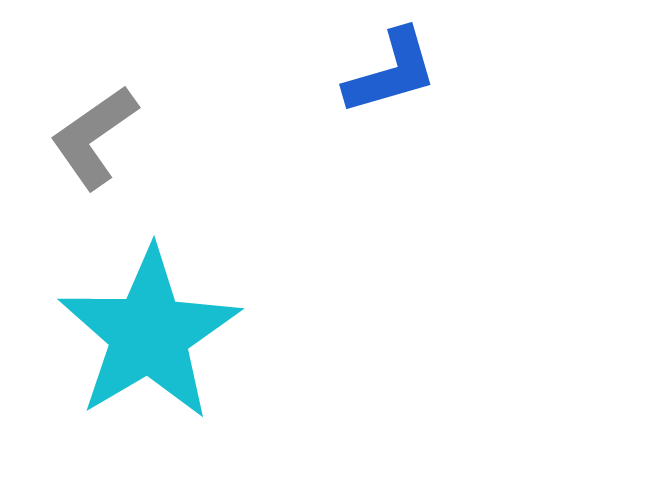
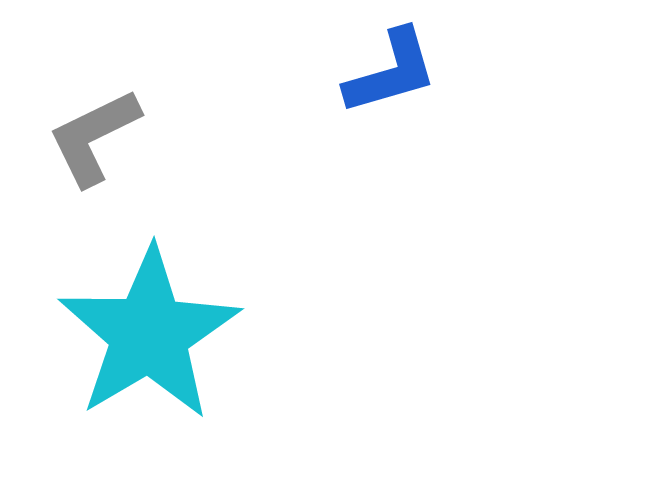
gray L-shape: rotated 9 degrees clockwise
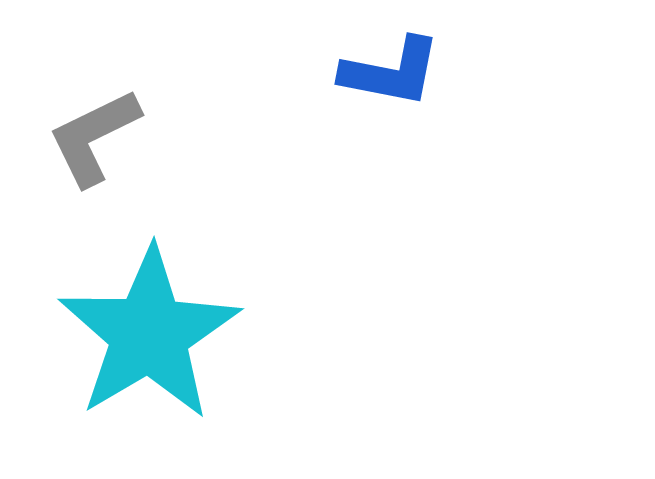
blue L-shape: rotated 27 degrees clockwise
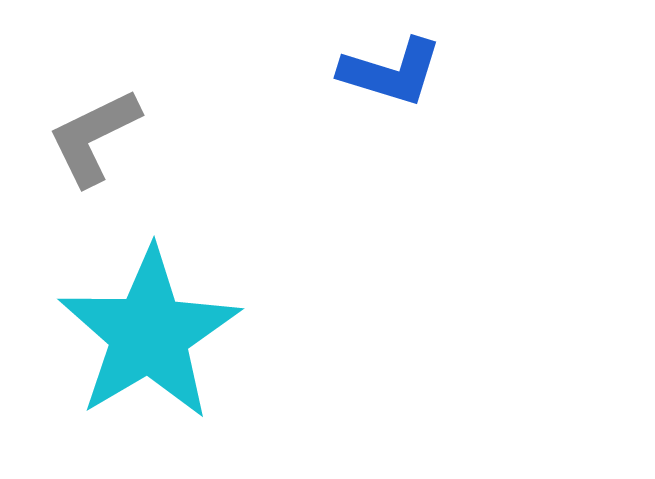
blue L-shape: rotated 6 degrees clockwise
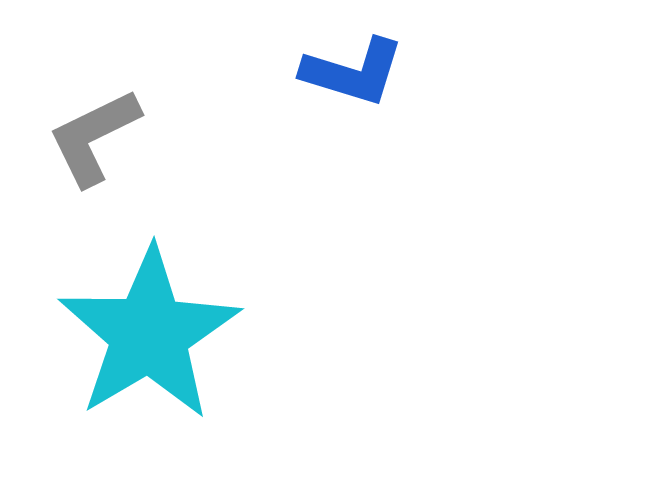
blue L-shape: moved 38 px left
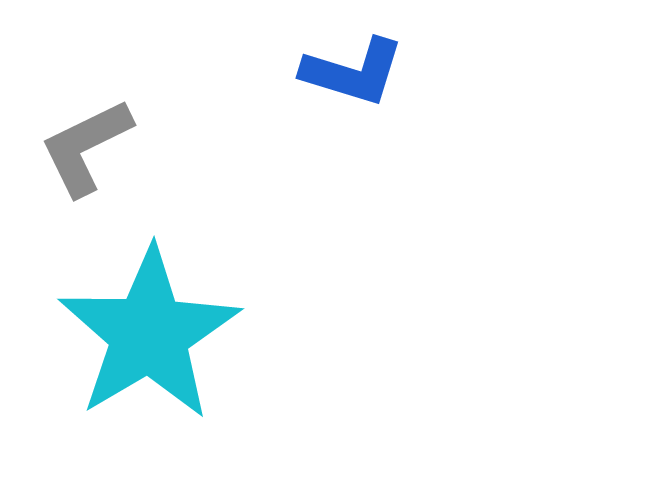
gray L-shape: moved 8 px left, 10 px down
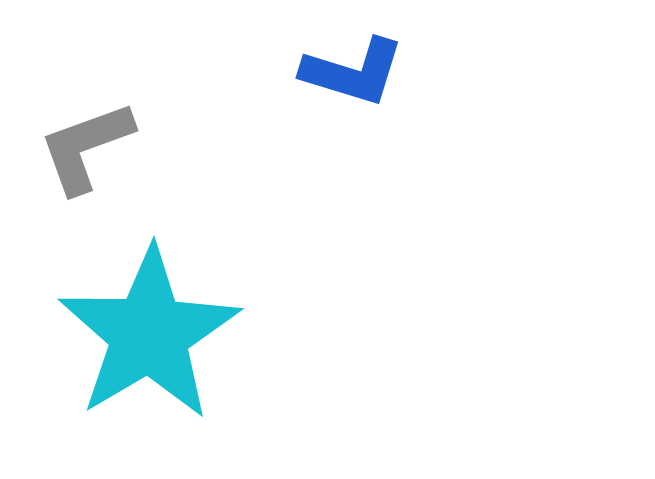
gray L-shape: rotated 6 degrees clockwise
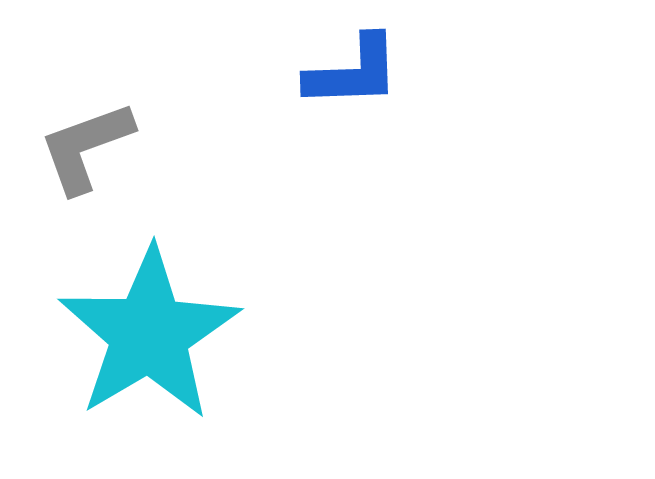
blue L-shape: rotated 19 degrees counterclockwise
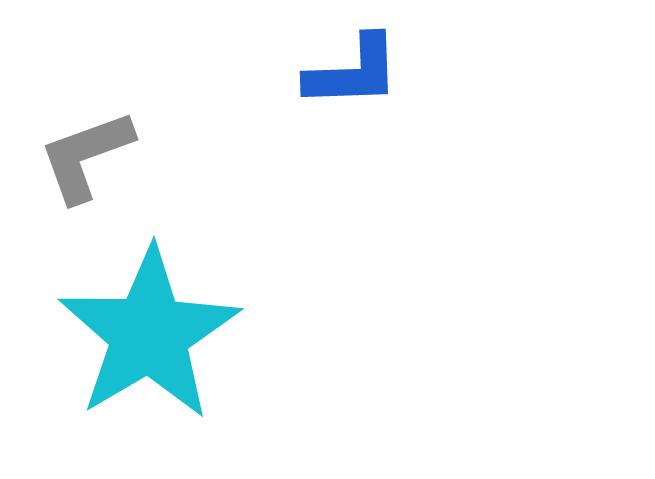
gray L-shape: moved 9 px down
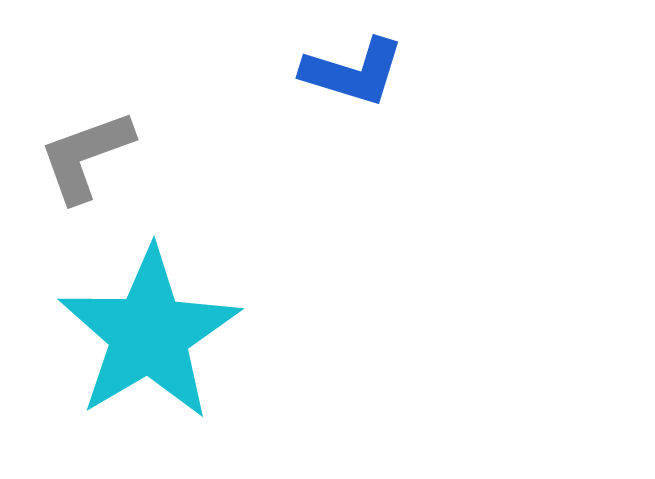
blue L-shape: rotated 19 degrees clockwise
